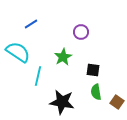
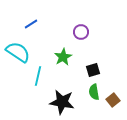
black square: rotated 24 degrees counterclockwise
green semicircle: moved 2 px left
brown square: moved 4 px left, 2 px up; rotated 16 degrees clockwise
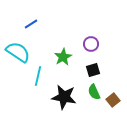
purple circle: moved 10 px right, 12 px down
green semicircle: rotated 14 degrees counterclockwise
black star: moved 2 px right, 5 px up
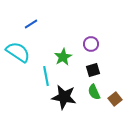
cyan line: moved 8 px right; rotated 24 degrees counterclockwise
brown square: moved 2 px right, 1 px up
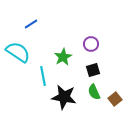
cyan line: moved 3 px left
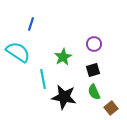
blue line: rotated 40 degrees counterclockwise
purple circle: moved 3 px right
cyan line: moved 3 px down
brown square: moved 4 px left, 9 px down
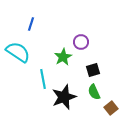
purple circle: moved 13 px left, 2 px up
black star: rotated 30 degrees counterclockwise
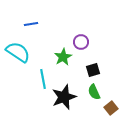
blue line: rotated 64 degrees clockwise
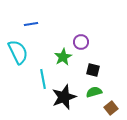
cyan semicircle: rotated 30 degrees clockwise
black square: rotated 32 degrees clockwise
green semicircle: rotated 98 degrees clockwise
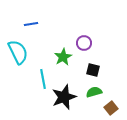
purple circle: moved 3 px right, 1 px down
